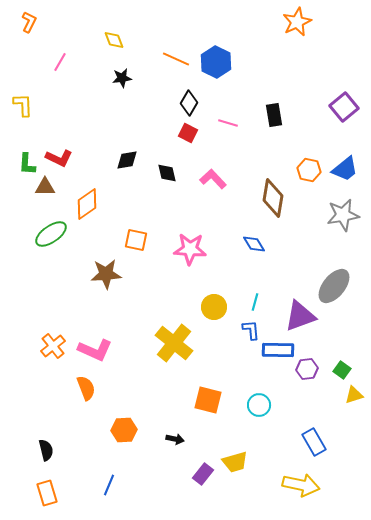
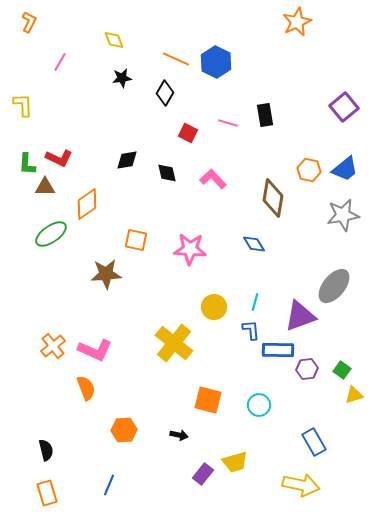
black diamond at (189, 103): moved 24 px left, 10 px up
black rectangle at (274, 115): moved 9 px left
black arrow at (175, 439): moved 4 px right, 4 px up
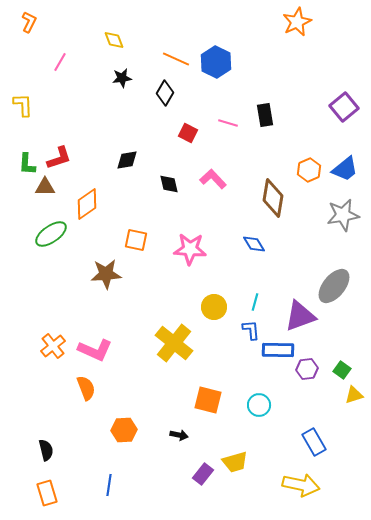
red L-shape at (59, 158): rotated 44 degrees counterclockwise
orange hexagon at (309, 170): rotated 25 degrees clockwise
black diamond at (167, 173): moved 2 px right, 11 px down
blue line at (109, 485): rotated 15 degrees counterclockwise
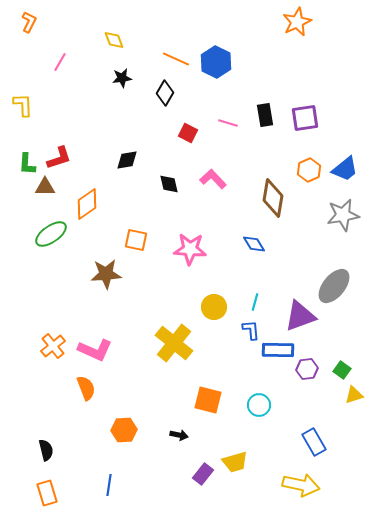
purple square at (344, 107): moved 39 px left, 11 px down; rotated 32 degrees clockwise
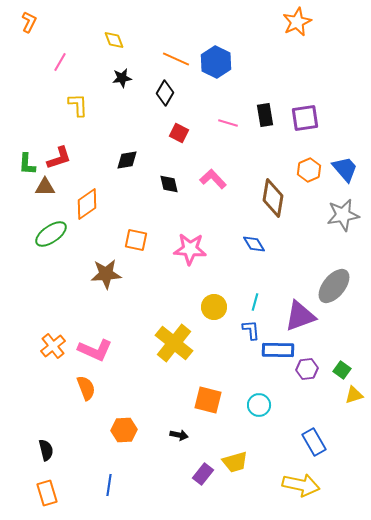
yellow L-shape at (23, 105): moved 55 px right
red square at (188, 133): moved 9 px left
blue trapezoid at (345, 169): rotated 92 degrees counterclockwise
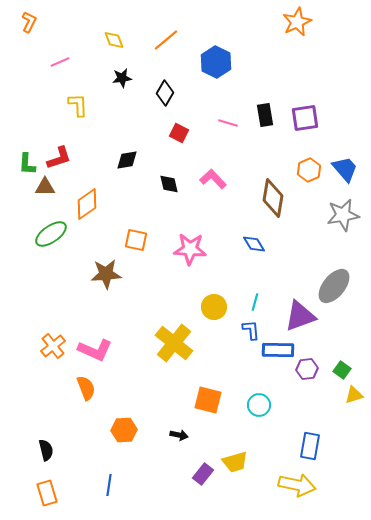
orange line at (176, 59): moved 10 px left, 19 px up; rotated 64 degrees counterclockwise
pink line at (60, 62): rotated 36 degrees clockwise
blue rectangle at (314, 442): moved 4 px left, 4 px down; rotated 40 degrees clockwise
yellow arrow at (301, 485): moved 4 px left
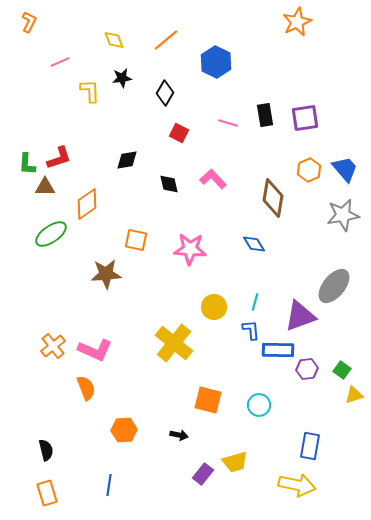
yellow L-shape at (78, 105): moved 12 px right, 14 px up
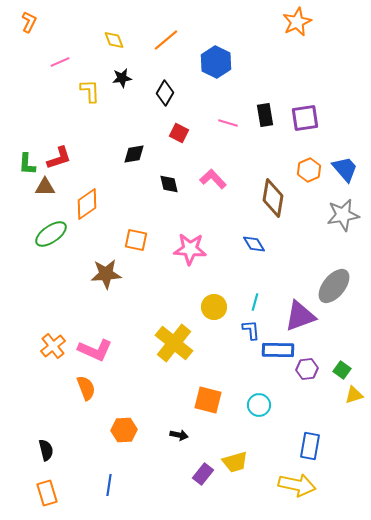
black diamond at (127, 160): moved 7 px right, 6 px up
